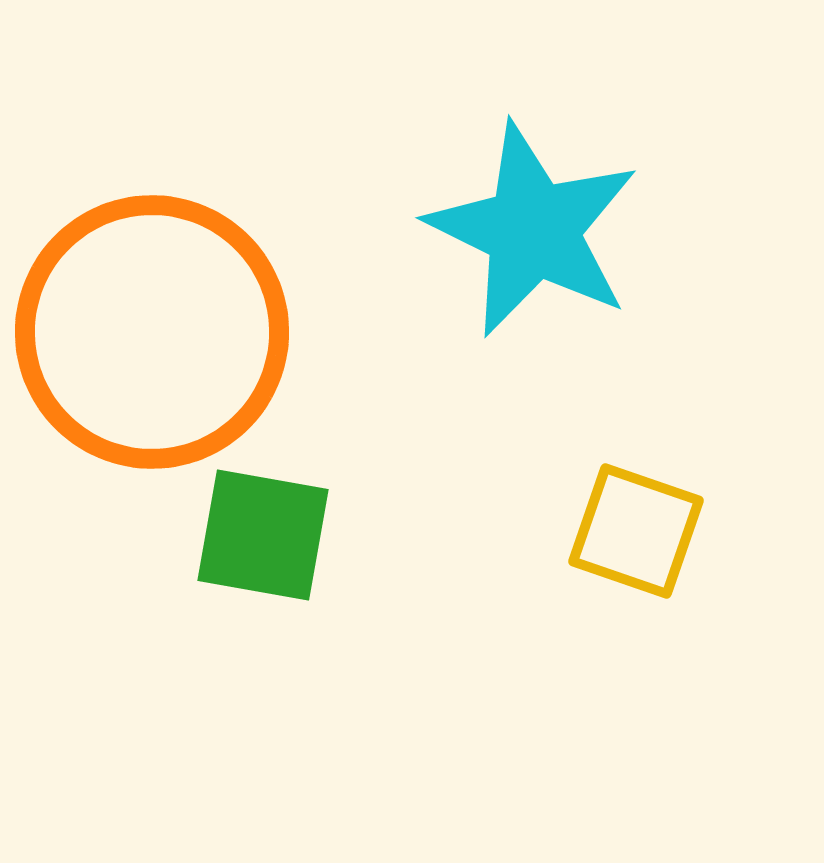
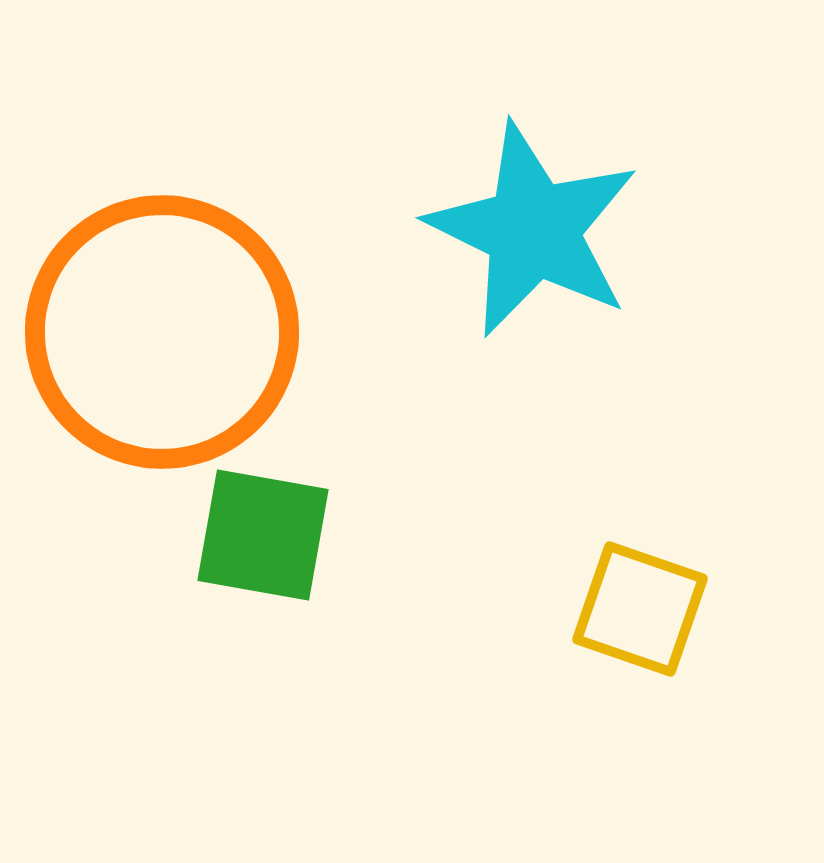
orange circle: moved 10 px right
yellow square: moved 4 px right, 78 px down
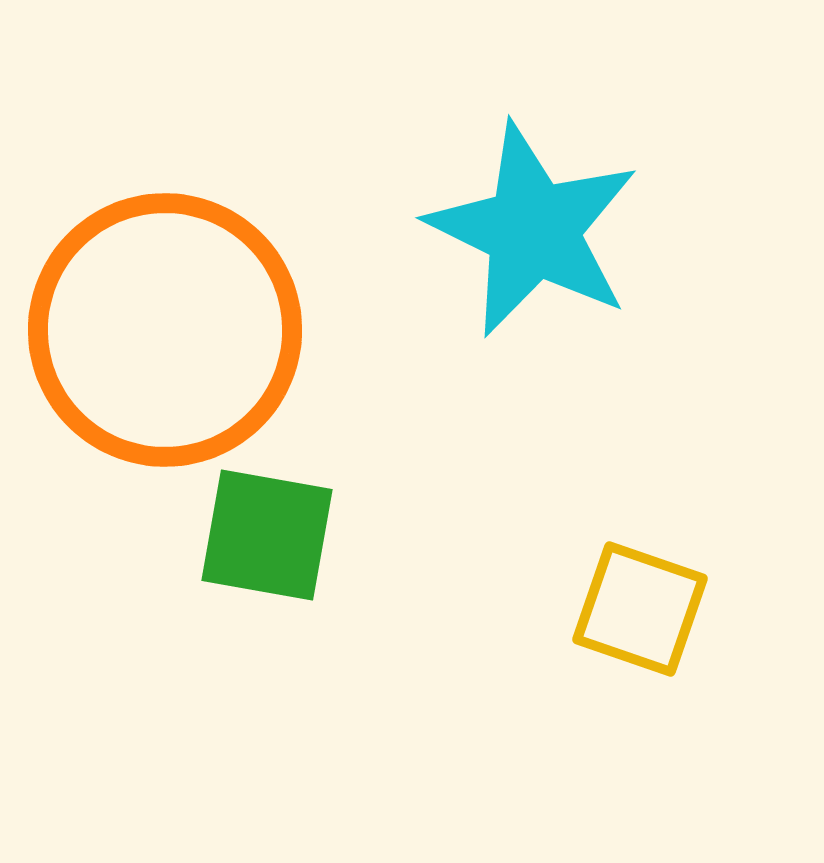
orange circle: moved 3 px right, 2 px up
green square: moved 4 px right
